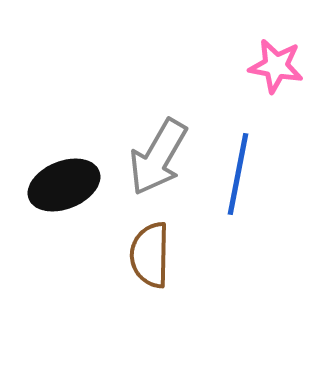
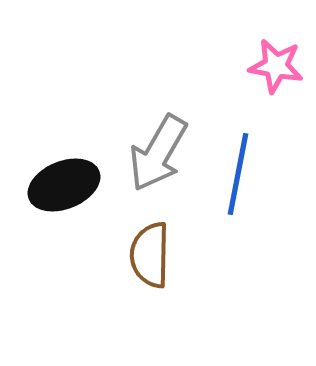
gray arrow: moved 4 px up
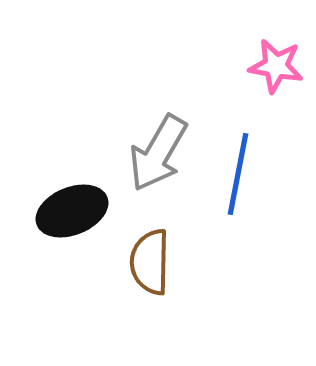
black ellipse: moved 8 px right, 26 px down
brown semicircle: moved 7 px down
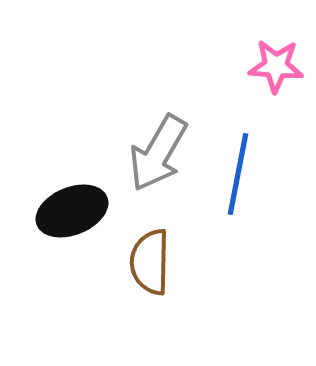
pink star: rotated 6 degrees counterclockwise
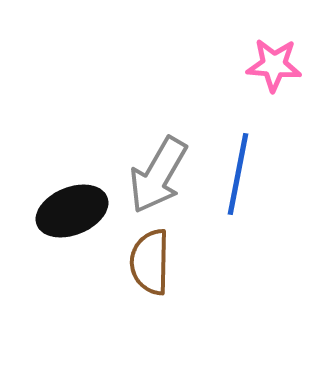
pink star: moved 2 px left, 1 px up
gray arrow: moved 22 px down
